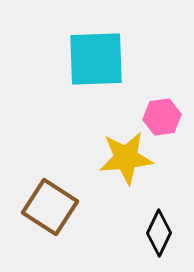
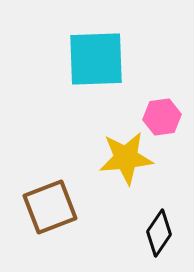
brown square: rotated 36 degrees clockwise
black diamond: rotated 9 degrees clockwise
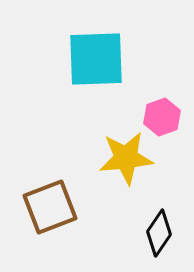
pink hexagon: rotated 12 degrees counterclockwise
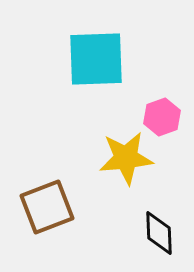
brown square: moved 3 px left
black diamond: rotated 36 degrees counterclockwise
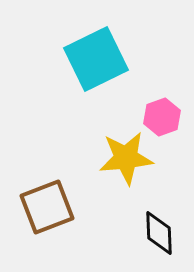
cyan square: rotated 24 degrees counterclockwise
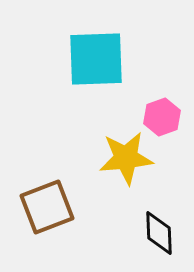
cyan square: rotated 24 degrees clockwise
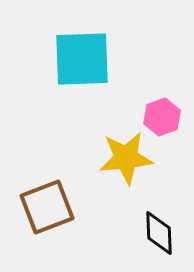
cyan square: moved 14 px left
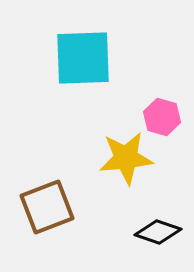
cyan square: moved 1 px right, 1 px up
pink hexagon: rotated 24 degrees counterclockwise
black diamond: moved 1 px left, 1 px up; rotated 69 degrees counterclockwise
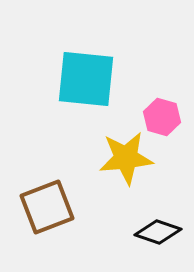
cyan square: moved 3 px right, 21 px down; rotated 8 degrees clockwise
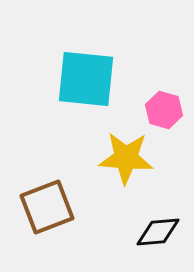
pink hexagon: moved 2 px right, 7 px up
yellow star: rotated 10 degrees clockwise
black diamond: rotated 24 degrees counterclockwise
